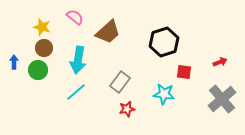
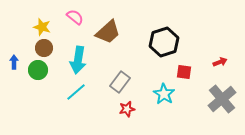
cyan star: rotated 25 degrees clockwise
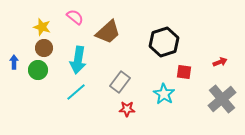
red star: rotated 14 degrees clockwise
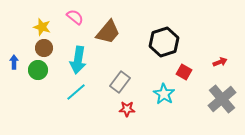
brown trapezoid: rotated 8 degrees counterclockwise
red square: rotated 21 degrees clockwise
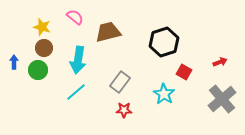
brown trapezoid: rotated 144 degrees counterclockwise
red star: moved 3 px left, 1 px down
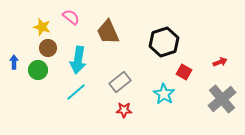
pink semicircle: moved 4 px left
brown trapezoid: rotated 100 degrees counterclockwise
brown circle: moved 4 px right
gray rectangle: rotated 15 degrees clockwise
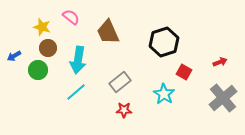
blue arrow: moved 6 px up; rotated 120 degrees counterclockwise
gray cross: moved 1 px right, 1 px up
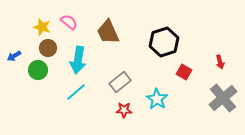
pink semicircle: moved 2 px left, 5 px down
red arrow: rotated 96 degrees clockwise
cyan star: moved 7 px left, 5 px down
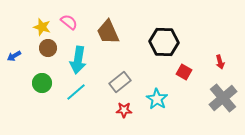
black hexagon: rotated 20 degrees clockwise
green circle: moved 4 px right, 13 px down
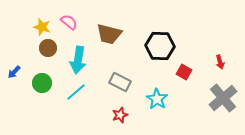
brown trapezoid: moved 1 px right, 2 px down; rotated 52 degrees counterclockwise
black hexagon: moved 4 px left, 4 px down
blue arrow: moved 16 px down; rotated 16 degrees counterclockwise
gray rectangle: rotated 65 degrees clockwise
red star: moved 4 px left, 5 px down; rotated 21 degrees counterclockwise
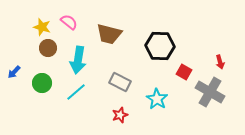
gray cross: moved 13 px left, 6 px up; rotated 20 degrees counterclockwise
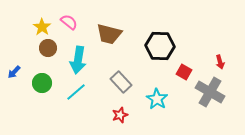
yellow star: rotated 18 degrees clockwise
gray rectangle: moved 1 px right; rotated 20 degrees clockwise
